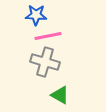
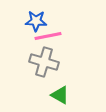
blue star: moved 6 px down
gray cross: moved 1 px left
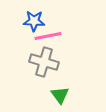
blue star: moved 2 px left
green triangle: rotated 24 degrees clockwise
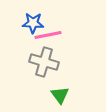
blue star: moved 1 px left, 2 px down
pink line: moved 1 px up
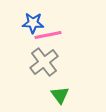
gray cross: rotated 36 degrees clockwise
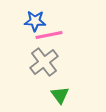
blue star: moved 2 px right, 2 px up
pink line: moved 1 px right
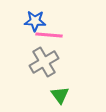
pink line: rotated 16 degrees clockwise
gray cross: rotated 8 degrees clockwise
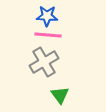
blue star: moved 12 px right, 5 px up
pink line: moved 1 px left
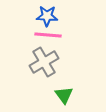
green triangle: moved 4 px right
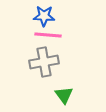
blue star: moved 3 px left
gray cross: rotated 20 degrees clockwise
